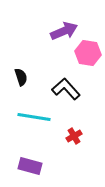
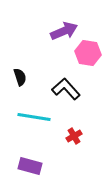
black semicircle: moved 1 px left
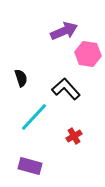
pink hexagon: moved 1 px down
black semicircle: moved 1 px right, 1 px down
cyan line: rotated 56 degrees counterclockwise
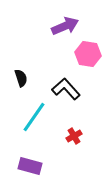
purple arrow: moved 1 px right, 5 px up
cyan line: rotated 8 degrees counterclockwise
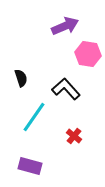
red cross: rotated 21 degrees counterclockwise
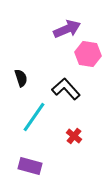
purple arrow: moved 2 px right, 3 px down
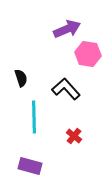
cyan line: rotated 36 degrees counterclockwise
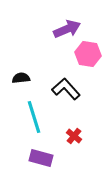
black semicircle: rotated 78 degrees counterclockwise
cyan line: rotated 16 degrees counterclockwise
purple rectangle: moved 11 px right, 8 px up
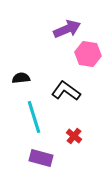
black L-shape: moved 2 px down; rotated 12 degrees counterclockwise
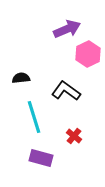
pink hexagon: rotated 25 degrees clockwise
